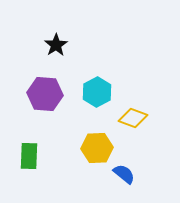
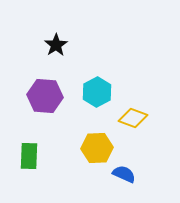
purple hexagon: moved 2 px down
blue semicircle: rotated 15 degrees counterclockwise
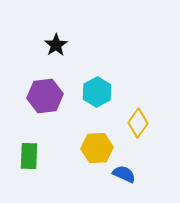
purple hexagon: rotated 12 degrees counterclockwise
yellow diamond: moved 5 px right, 5 px down; rotated 76 degrees counterclockwise
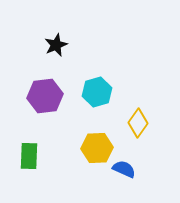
black star: rotated 10 degrees clockwise
cyan hexagon: rotated 12 degrees clockwise
blue semicircle: moved 5 px up
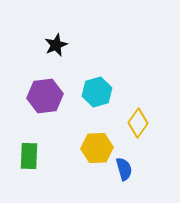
blue semicircle: rotated 50 degrees clockwise
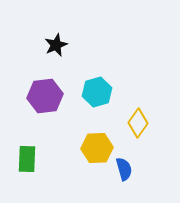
green rectangle: moved 2 px left, 3 px down
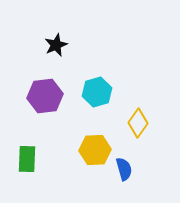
yellow hexagon: moved 2 px left, 2 px down
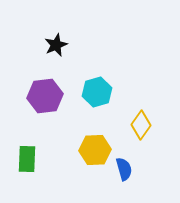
yellow diamond: moved 3 px right, 2 px down
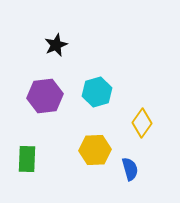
yellow diamond: moved 1 px right, 2 px up
blue semicircle: moved 6 px right
